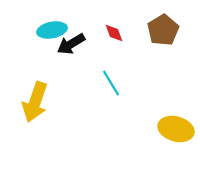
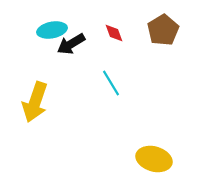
yellow ellipse: moved 22 px left, 30 px down
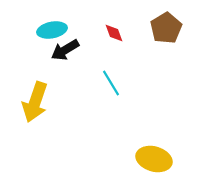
brown pentagon: moved 3 px right, 2 px up
black arrow: moved 6 px left, 6 px down
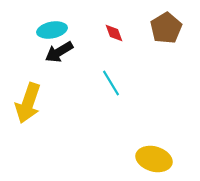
black arrow: moved 6 px left, 2 px down
yellow arrow: moved 7 px left, 1 px down
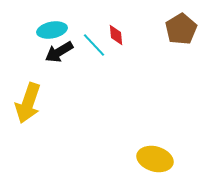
brown pentagon: moved 15 px right, 1 px down
red diamond: moved 2 px right, 2 px down; rotated 15 degrees clockwise
cyan line: moved 17 px left, 38 px up; rotated 12 degrees counterclockwise
yellow ellipse: moved 1 px right
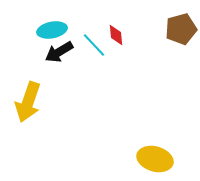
brown pentagon: rotated 16 degrees clockwise
yellow arrow: moved 1 px up
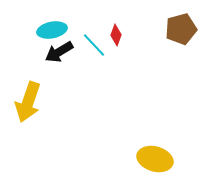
red diamond: rotated 25 degrees clockwise
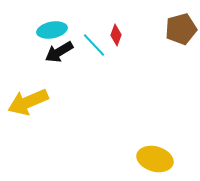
yellow arrow: rotated 48 degrees clockwise
